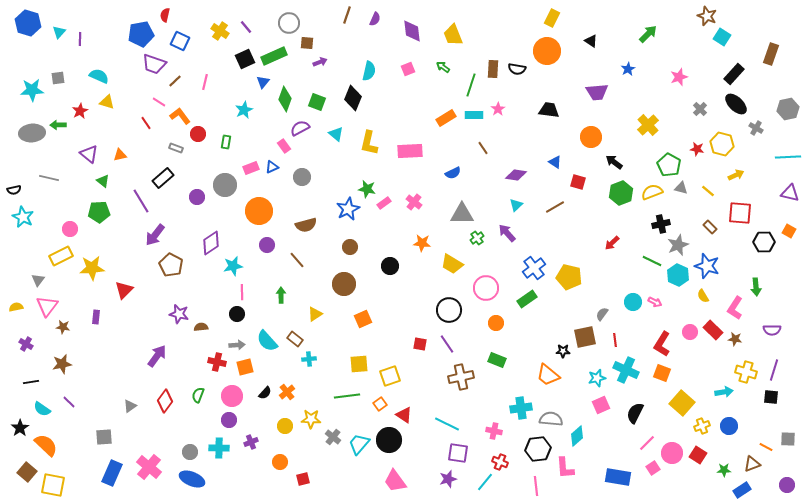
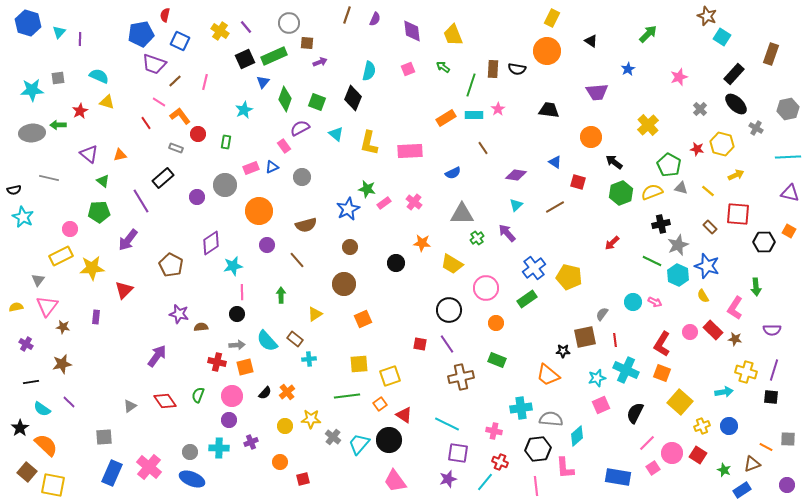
red square at (740, 213): moved 2 px left, 1 px down
purple arrow at (155, 235): moved 27 px left, 5 px down
black circle at (390, 266): moved 6 px right, 3 px up
red diamond at (165, 401): rotated 70 degrees counterclockwise
yellow square at (682, 403): moved 2 px left, 1 px up
green star at (724, 470): rotated 24 degrees clockwise
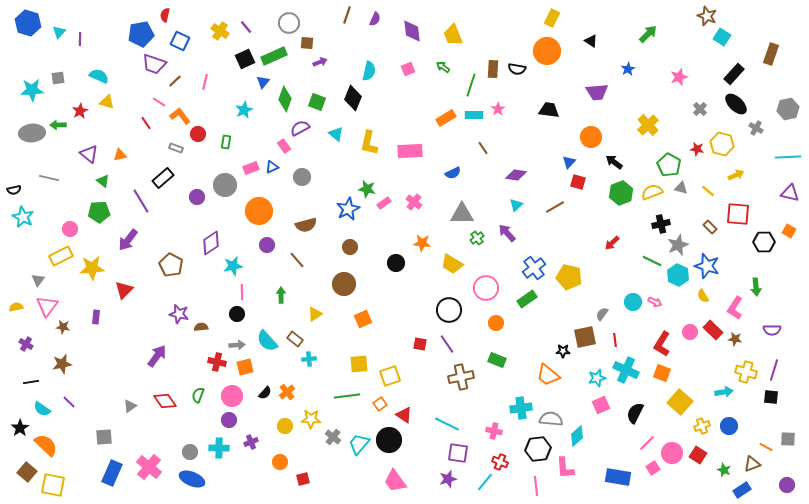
blue triangle at (555, 162): moved 14 px right; rotated 40 degrees clockwise
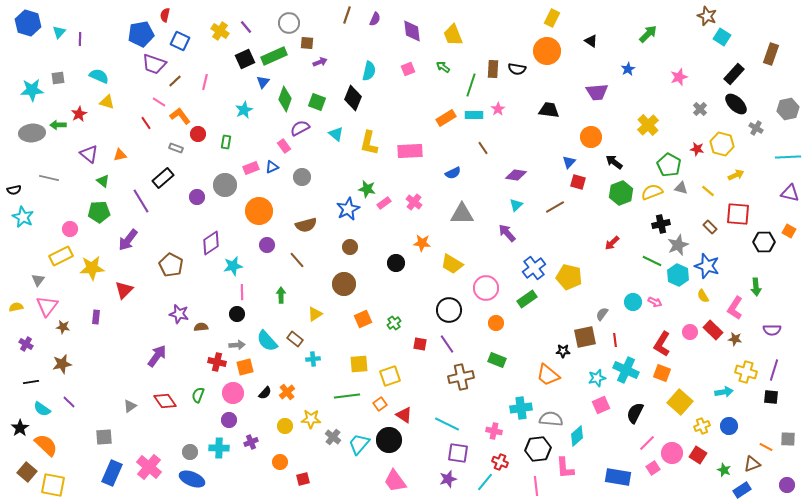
red star at (80, 111): moved 1 px left, 3 px down
green cross at (477, 238): moved 83 px left, 85 px down
cyan cross at (309, 359): moved 4 px right
pink circle at (232, 396): moved 1 px right, 3 px up
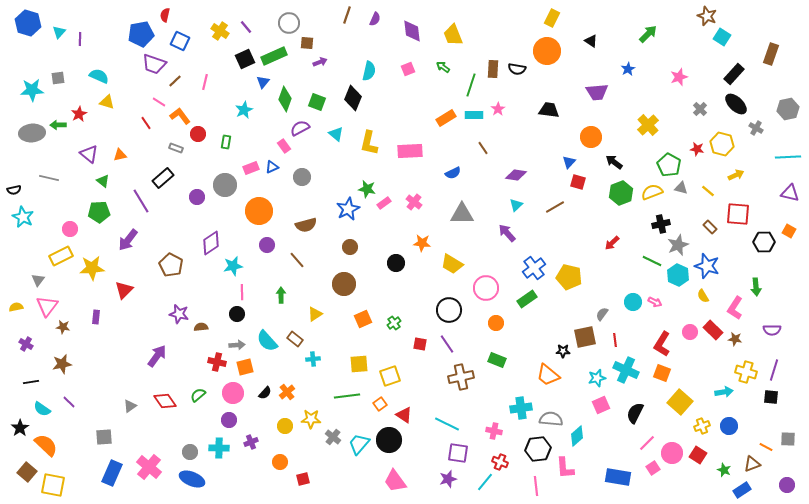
green semicircle at (198, 395): rotated 28 degrees clockwise
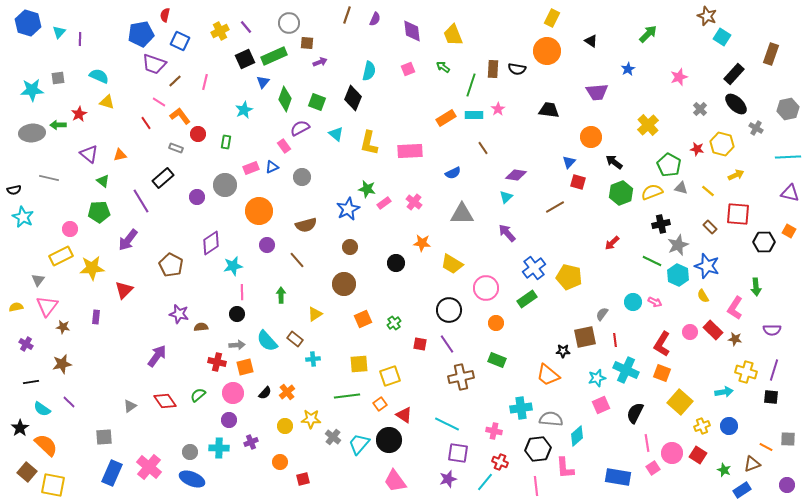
yellow cross at (220, 31): rotated 30 degrees clockwise
cyan triangle at (516, 205): moved 10 px left, 8 px up
pink line at (647, 443): rotated 54 degrees counterclockwise
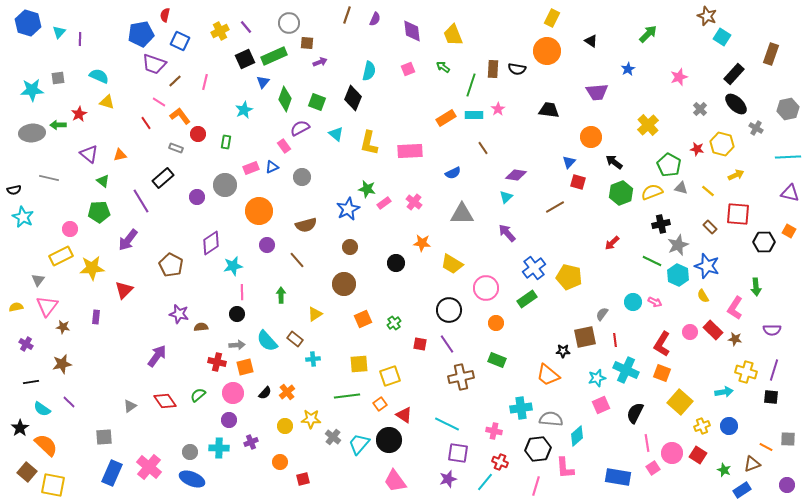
pink line at (536, 486): rotated 24 degrees clockwise
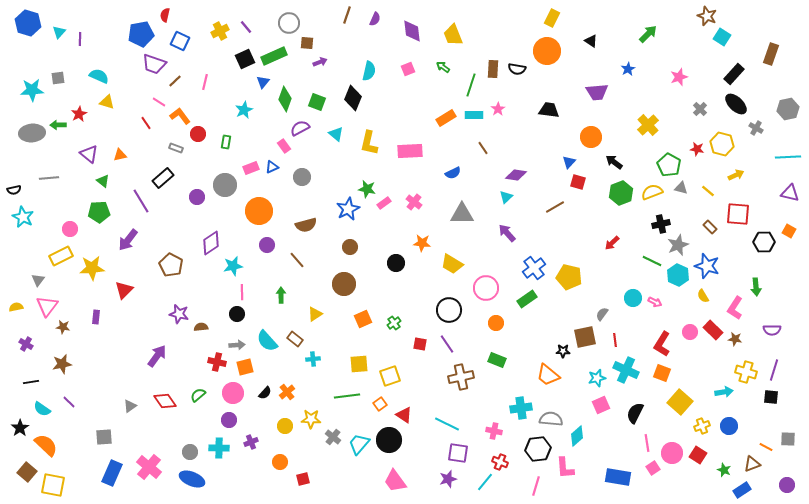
gray line at (49, 178): rotated 18 degrees counterclockwise
cyan circle at (633, 302): moved 4 px up
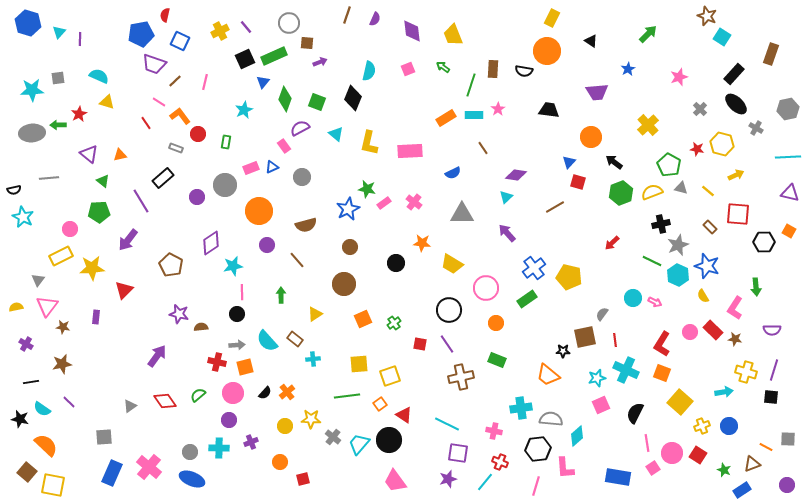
black semicircle at (517, 69): moved 7 px right, 2 px down
black star at (20, 428): moved 9 px up; rotated 24 degrees counterclockwise
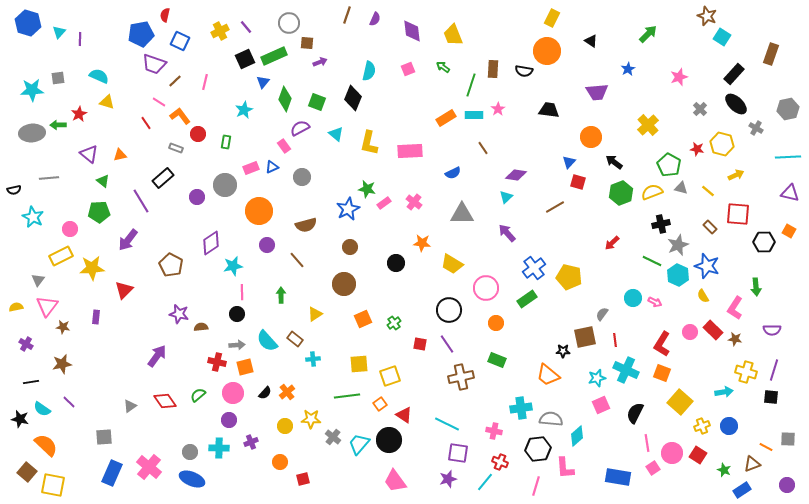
cyan star at (23, 217): moved 10 px right
